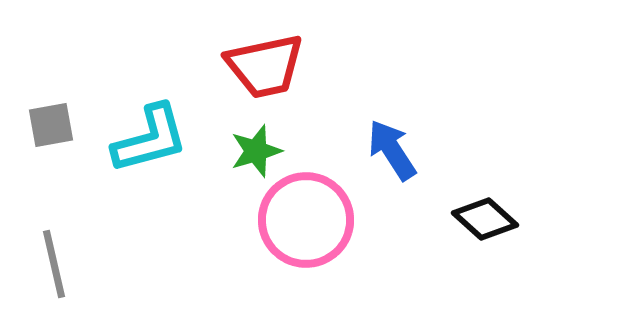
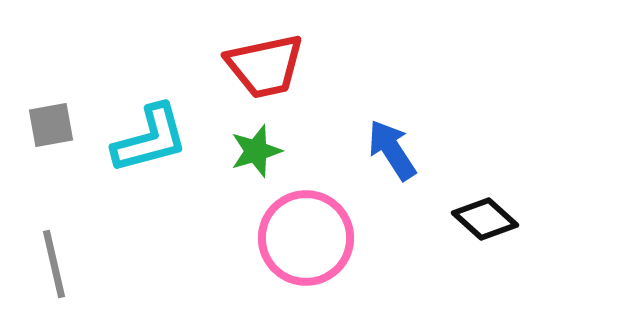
pink circle: moved 18 px down
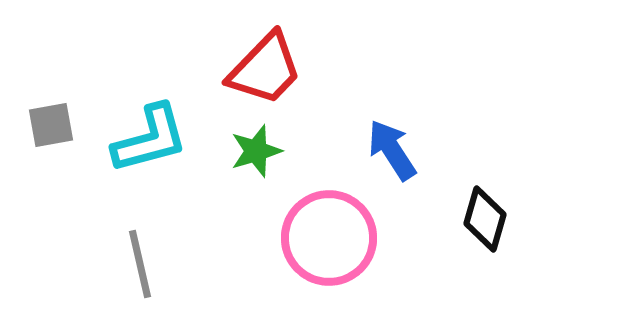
red trapezoid: moved 3 px down; rotated 34 degrees counterclockwise
black diamond: rotated 64 degrees clockwise
pink circle: moved 23 px right
gray line: moved 86 px right
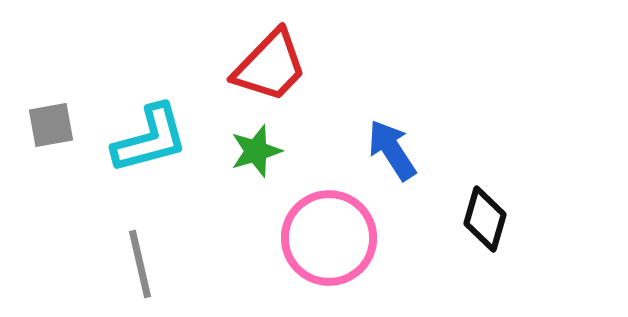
red trapezoid: moved 5 px right, 3 px up
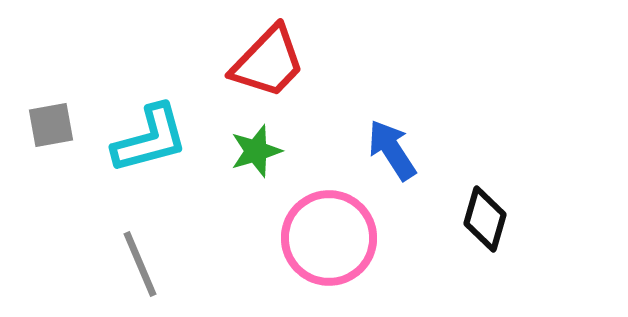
red trapezoid: moved 2 px left, 4 px up
gray line: rotated 10 degrees counterclockwise
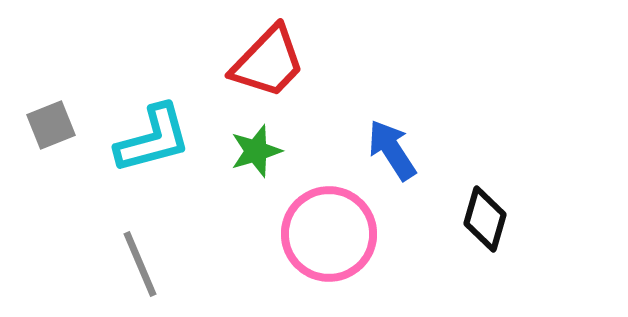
gray square: rotated 12 degrees counterclockwise
cyan L-shape: moved 3 px right
pink circle: moved 4 px up
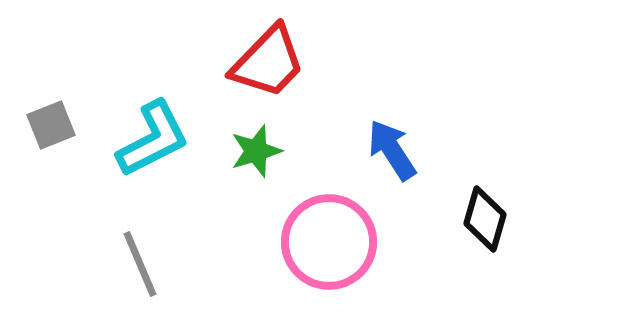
cyan L-shape: rotated 12 degrees counterclockwise
pink circle: moved 8 px down
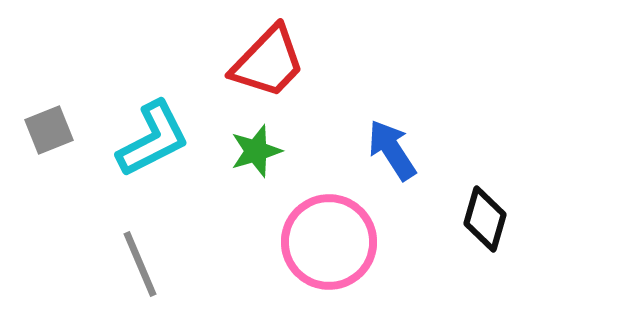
gray square: moved 2 px left, 5 px down
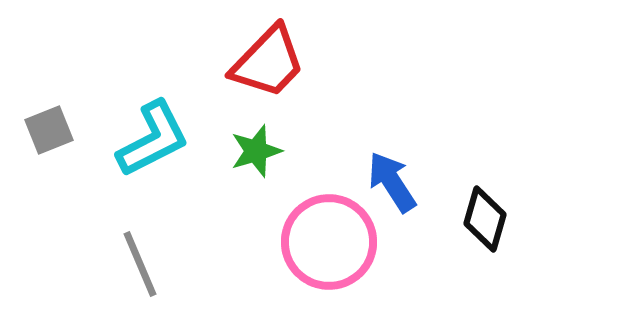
blue arrow: moved 32 px down
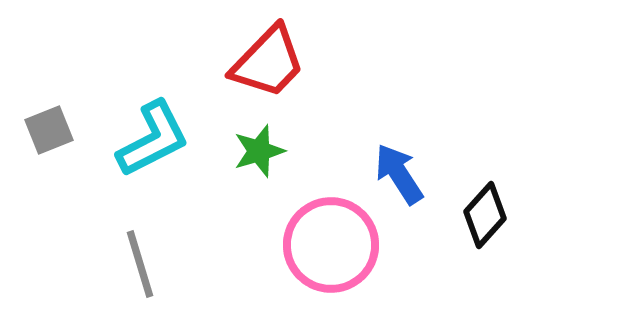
green star: moved 3 px right
blue arrow: moved 7 px right, 8 px up
black diamond: moved 4 px up; rotated 26 degrees clockwise
pink circle: moved 2 px right, 3 px down
gray line: rotated 6 degrees clockwise
